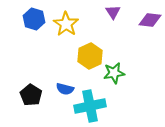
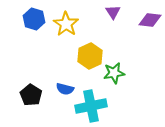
cyan cross: moved 1 px right
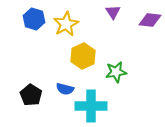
yellow star: rotated 10 degrees clockwise
yellow hexagon: moved 7 px left
green star: moved 2 px right, 1 px up
cyan cross: rotated 12 degrees clockwise
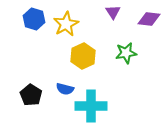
purple diamond: moved 1 px left, 1 px up
green star: moved 10 px right, 19 px up
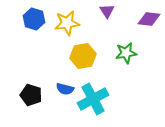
purple triangle: moved 6 px left, 1 px up
yellow star: moved 1 px right, 1 px up; rotated 20 degrees clockwise
yellow hexagon: rotated 15 degrees clockwise
black pentagon: rotated 15 degrees counterclockwise
cyan cross: moved 2 px right, 7 px up; rotated 28 degrees counterclockwise
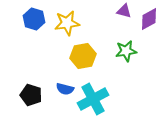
purple triangle: moved 17 px right; rotated 42 degrees counterclockwise
purple diamond: rotated 35 degrees counterclockwise
green star: moved 2 px up
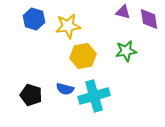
purple triangle: moved 1 px left, 1 px down
purple diamond: rotated 70 degrees counterclockwise
yellow star: moved 1 px right, 3 px down
cyan cross: moved 1 px right, 3 px up; rotated 12 degrees clockwise
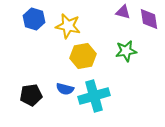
yellow star: rotated 20 degrees clockwise
black pentagon: rotated 25 degrees counterclockwise
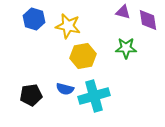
purple diamond: moved 1 px left, 1 px down
green star: moved 3 px up; rotated 10 degrees clockwise
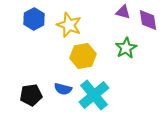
blue hexagon: rotated 15 degrees clockwise
yellow star: moved 1 px right, 1 px up; rotated 10 degrees clockwise
green star: rotated 30 degrees counterclockwise
blue semicircle: moved 2 px left
cyan cross: moved 1 px up; rotated 24 degrees counterclockwise
